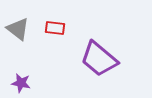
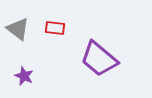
purple star: moved 3 px right, 7 px up; rotated 12 degrees clockwise
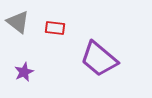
gray triangle: moved 7 px up
purple star: moved 4 px up; rotated 24 degrees clockwise
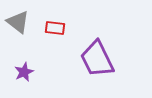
purple trapezoid: moved 2 px left; rotated 24 degrees clockwise
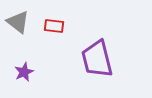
red rectangle: moved 1 px left, 2 px up
purple trapezoid: rotated 12 degrees clockwise
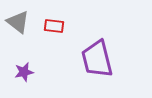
purple star: rotated 12 degrees clockwise
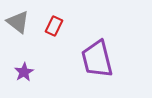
red rectangle: rotated 72 degrees counterclockwise
purple star: rotated 18 degrees counterclockwise
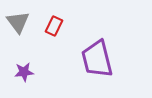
gray triangle: rotated 15 degrees clockwise
purple star: rotated 24 degrees clockwise
